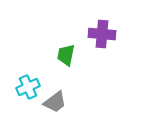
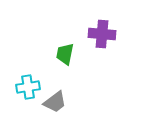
green trapezoid: moved 1 px left, 1 px up
cyan cross: rotated 15 degrees clockwise
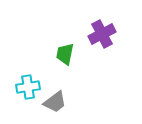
purple cross: rotated 32 degrees counterclockwise
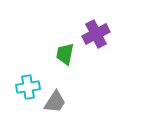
purple cross: moved 6 px left
gray trapezoid: rotated 20 degrees counterclockwise
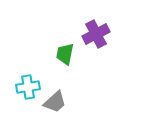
gray trapezoid: rotated 15 degrees clockwise
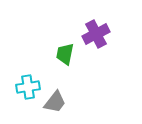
gray trapezoid: rotated 10 degrees counterclockwise
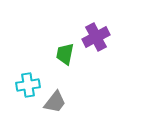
purple cross: moved 3 px down
cyan cross: moved 2 px up
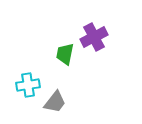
purple cross: moved 2 px left
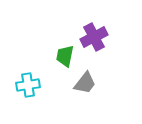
green trapezoid: moved 2 px down
gray trapezoid: moved 30 px right, 19 px up
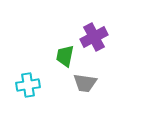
gray trapezoid: rotated 60 degrees clockwise
